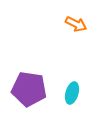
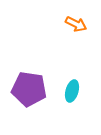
cyan ellipse: moved 2 px up
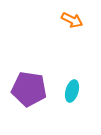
orange arrow: moved 4 px left, 4 px up
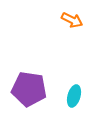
cyan ellipse: moved 2 px right, 5 px down
